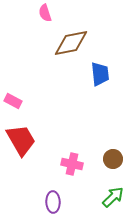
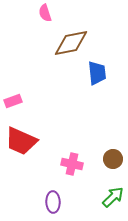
blue trapezoid: moved 3 px left, 1 px up
pink rectangle: rotated 48 degrees counterclockwise
red trapezoid: moved 1 px down; rotated 144 degrees clockwise
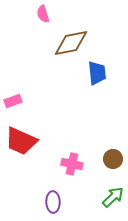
pink semicircle: moved 2 px left, 1 px down
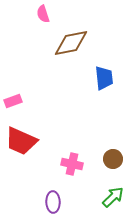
blue trapezoid: moved 7 px right, 5 px down
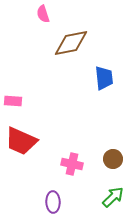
pink rectangle: rotated 24 degrees clockwise
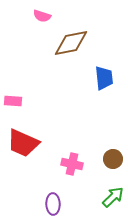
pink semicircle: moved 1 px left, 2 px down; rotated 54 degrees counterclockwise
red trapezoid: moved 2 px right, 2 px down
purple ellipse: moved 2 px down
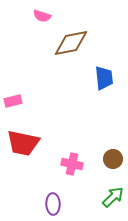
pink rectangle: rotated 18 degrees counterclockwise
red trapezoid: rotated 12 degrees counterclockwise
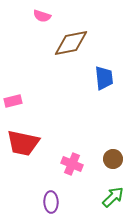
pink cross: rotated 10 degrees clockwise
purple ellipse: moved 2 px left, 2 px up
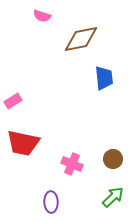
brown diamond: moved 10 px right, 4 px up
pink rectangle: rotated 18 degrees counterclockwise
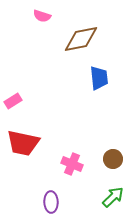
blue trapezoid: moved 5 px left
